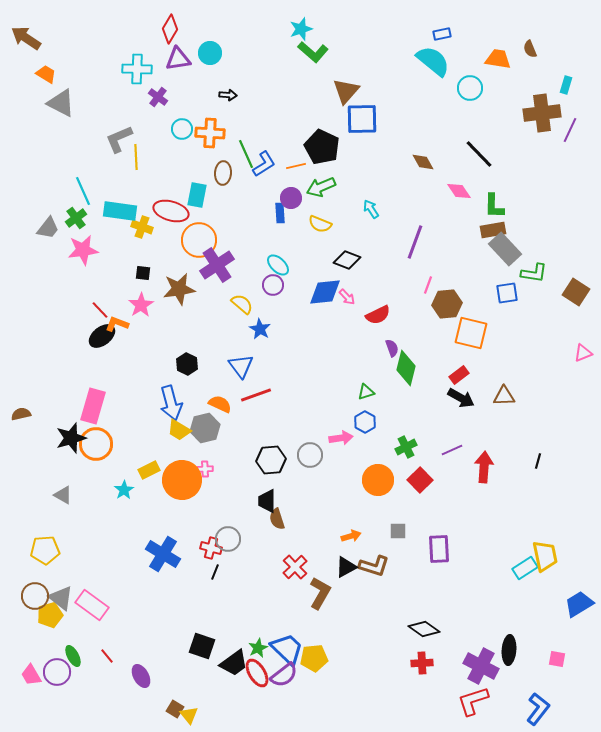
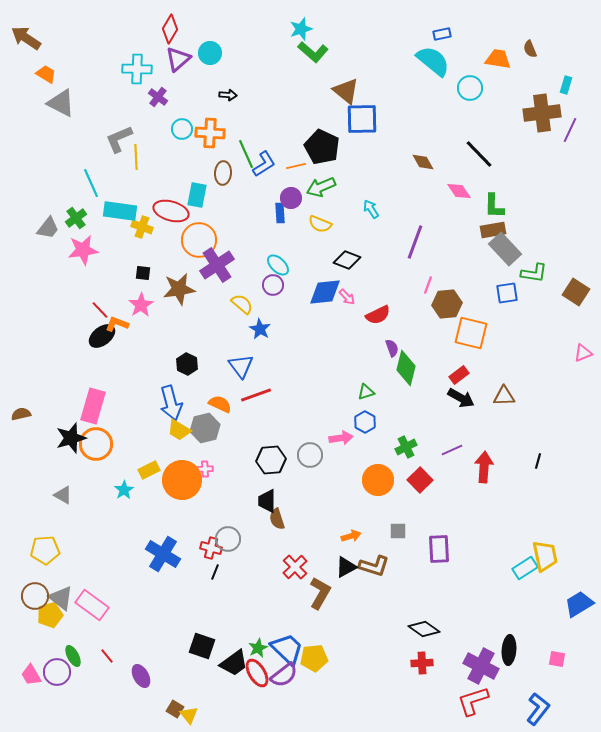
purple triangle at (178, 59): rotated 32 degrees counterclockwise
brown triangle at (346, 91): rotated 32 degrees counterclockwise
cyan line at (83, 191): moved 8 px right, 8 px up
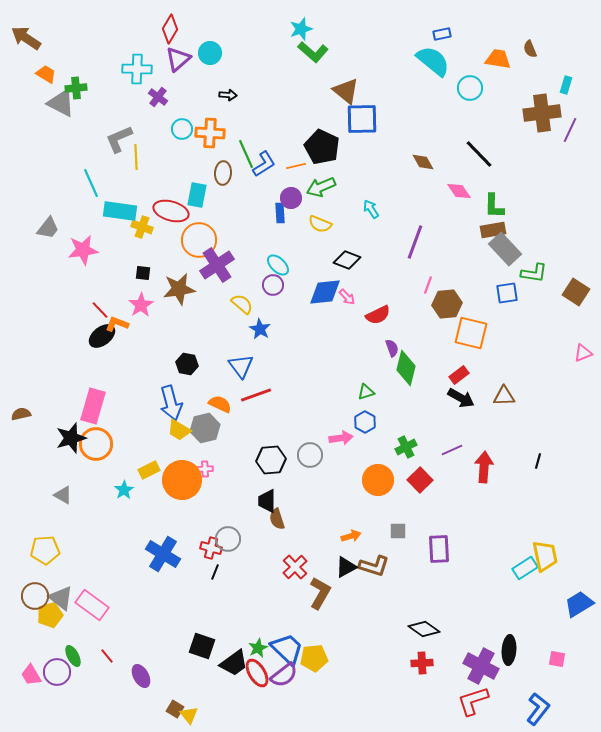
green cross at (76, 218): moved 130 px up; rotated 30 degrees clockwise
black hexagon at (187, 364): rotated 15 degrees counterclockwise
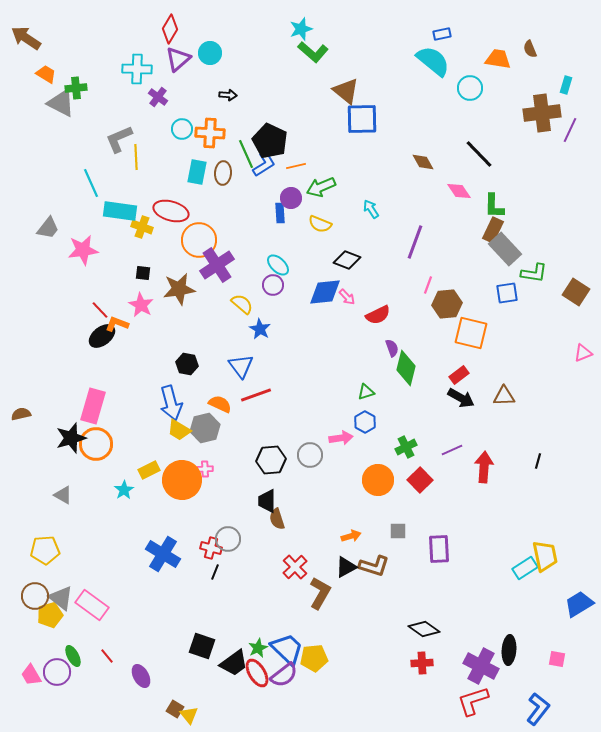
black pentagon at (322, 147): moved 52 px left, 6 px up
cyan rectangle at (197, 195): moved 23 px up
brown rectangle at (493, 230): rotated 55 degrees counterclockwise
pink star at (141, 305): rotated 10 degrees counterclockwise
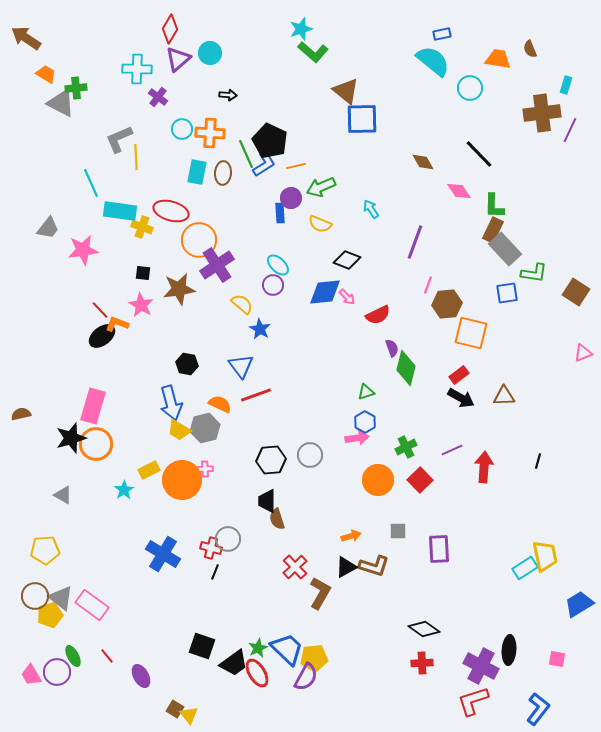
pink arrow at (341, 438): moved 16 px right
purple semicircle at (284, 675): moved 22 px right, 2 px down; rotated 24 degrees counterclockwise
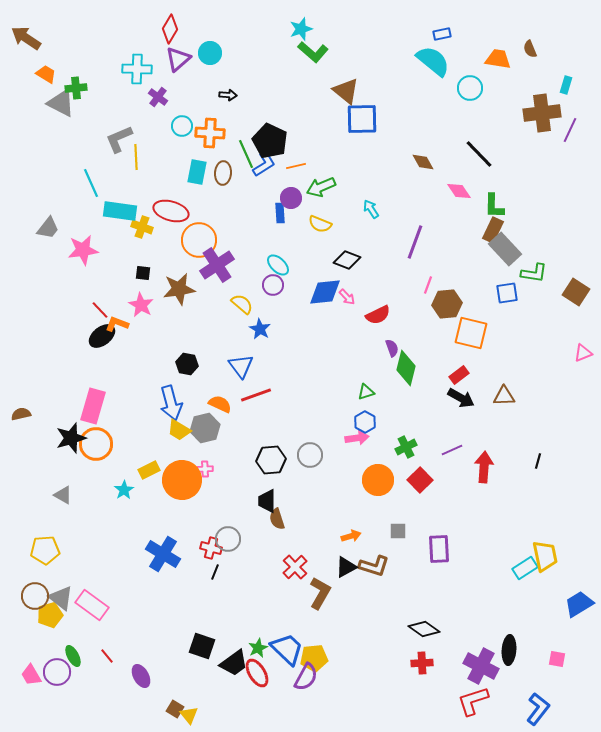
cyan circle at (182, 129): moved 3 px up
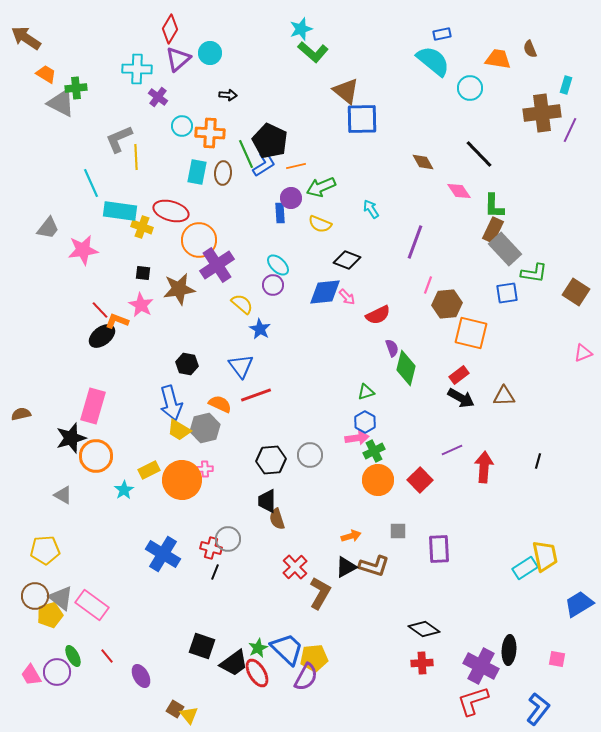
orange L-shape at (117, 324): moved 3 px up
orange circle at (96, 444): moved 12 px down
green cross at (406, 447): moved 32 px left, 4 px down
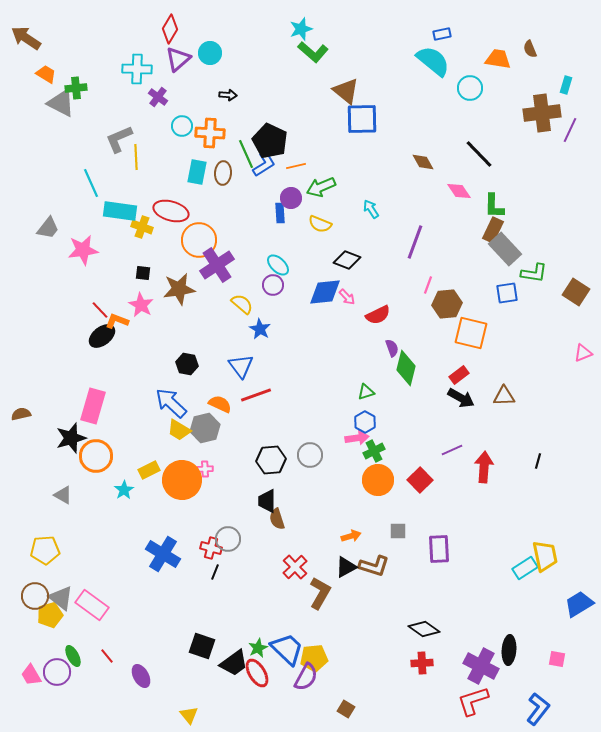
blue arrow at (171, 403): rotated 148 degrees clockwise
brown square at (175, 709): moved 171 px right
